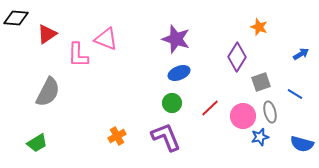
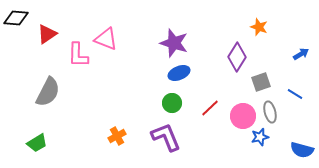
purple star: moved 2 px left, 4 px down
blue semicircle: moved 6 px down
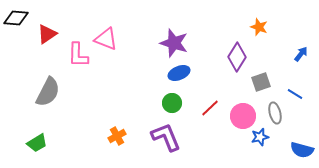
blue arrow: rotated 21 degrees counterclockwise
gray ellipse: moved 5 px right, 1 px down
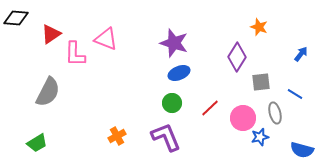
red triangle: moved 4 px right
pink L-shape: moved 3 px left, 1 px up
gray square: rotated 12 degrees clockwise
pink circle: moved 2 px down
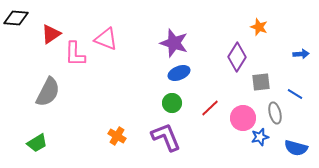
blue arrow: rotated 49 degrees clockwise
orange cross: rotated 30 degrees counterclockwise
blue semicircle: moved 6 px left, 2 px up
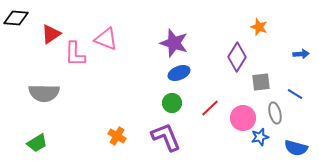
gray semicircle: moved 4 px left, 1 px down; rotated 64 degrees clockwise
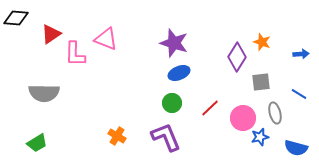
orange star: moved 3 px right, 15 px down
blue line: moved 4 px right
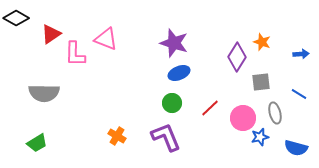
black diamond: rotated 25 degrees clockwise
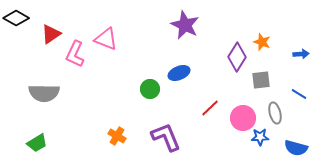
purple star: moved 11 px right, 18 px up; rotated 8 degrees clockwise
pink L-shape: rotated 24 degrees clockwise
gray square: moved 2 px up
green circle: moved 22 px left, 14 px up
blue star: rotated 12 degrees clockwise
